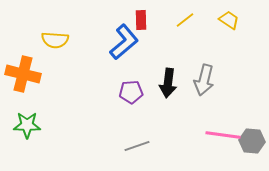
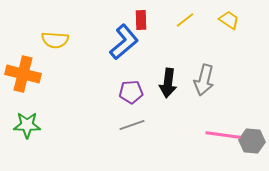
gray line: moved 5 px left, 21 px up
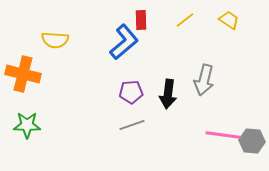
black arrow: moved 11 px down
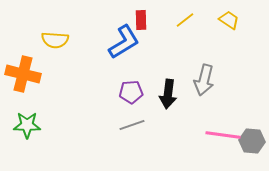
blue L-shape: rotated 9 degrees clockwise
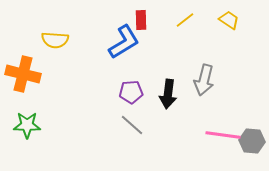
gray line: rotated 60 degrees clockwise
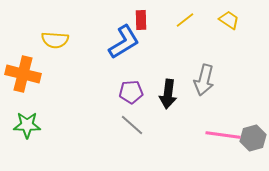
gray hexagon: moved 1 px right, 3 px up; rotated 20 degrees counterclockwise
